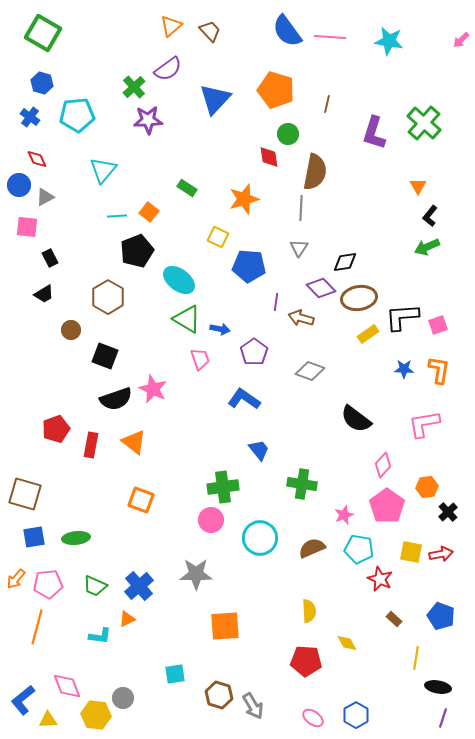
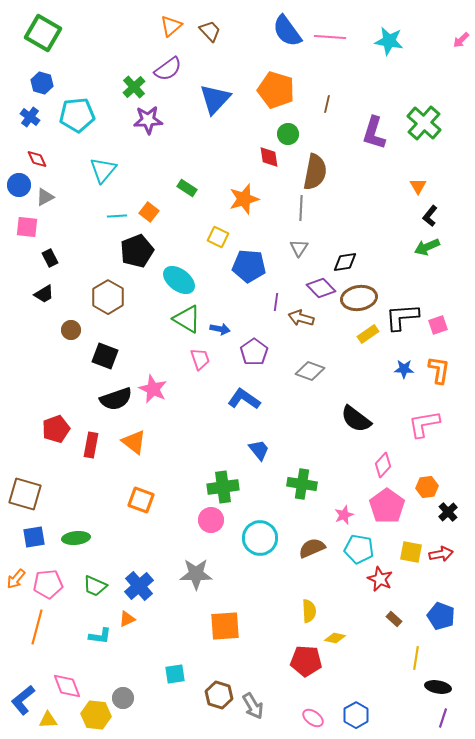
yellow diamond at (347, 643): moved 12 px left, 5 px up; rotated 50 degrees counterclockwise
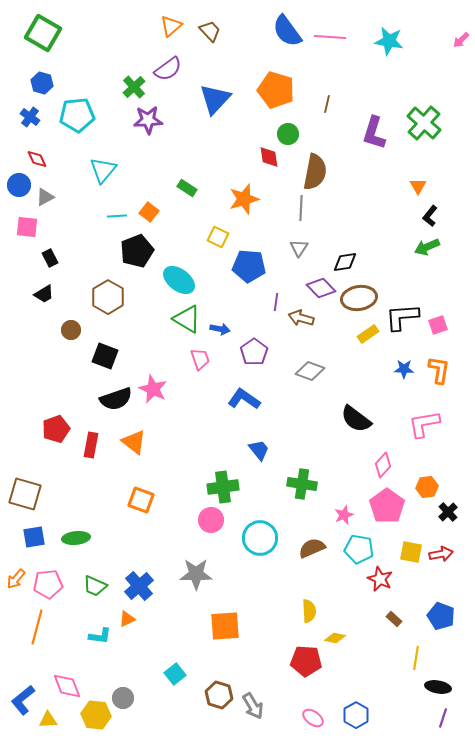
cyan square at (175, 674): rotated 30 degrees counterclockwise
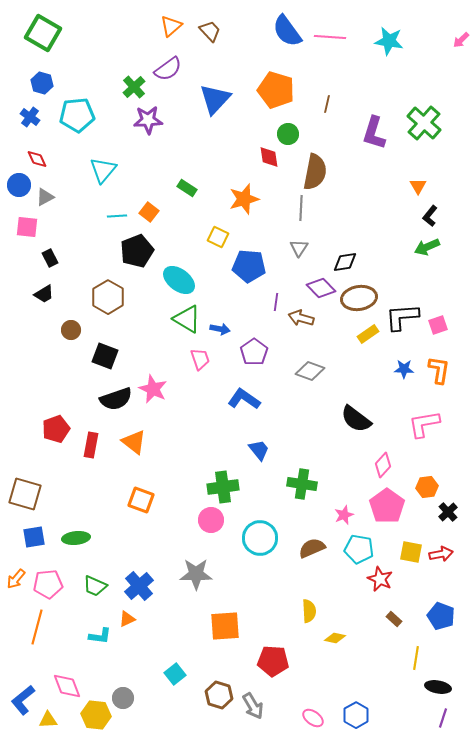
red pentagon at (306, 661): moved 33 px left
